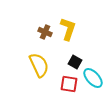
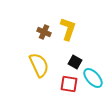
brown cross: moved 1 px left
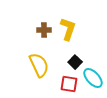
brown cross: moved 2 px up; rotated 24 degrees counterclockwise
black square: rotated 16 degrees clockwise
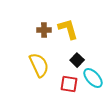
yellow L-shape: rotated 35 degrees counterclockwise
black square: moved 2 px right, 2 px up
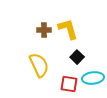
black square: moved 3 px up
cyan ellipse: rotated 55 degrees counterclockwise
